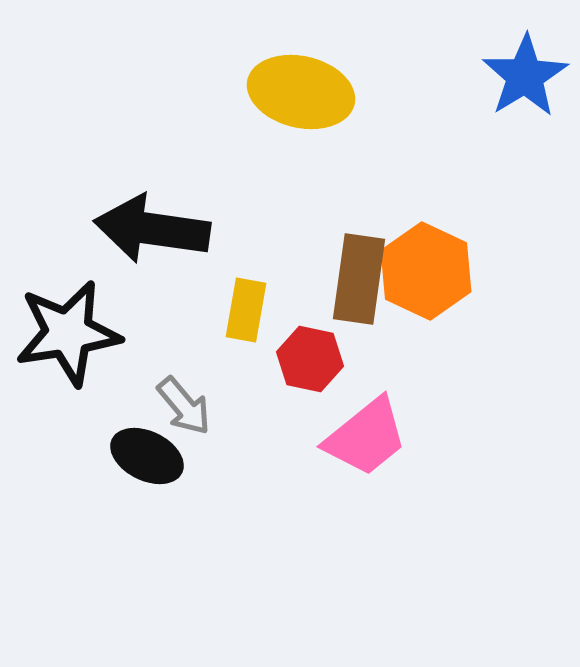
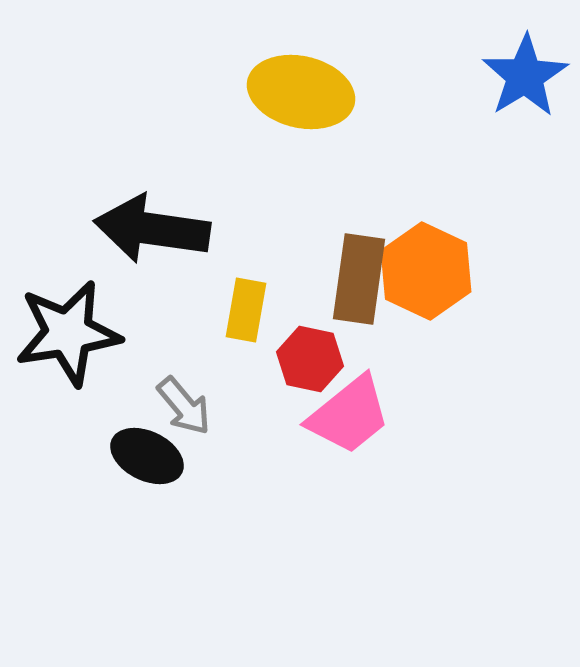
pink trapezoid: moved 17 px left, 22 px up
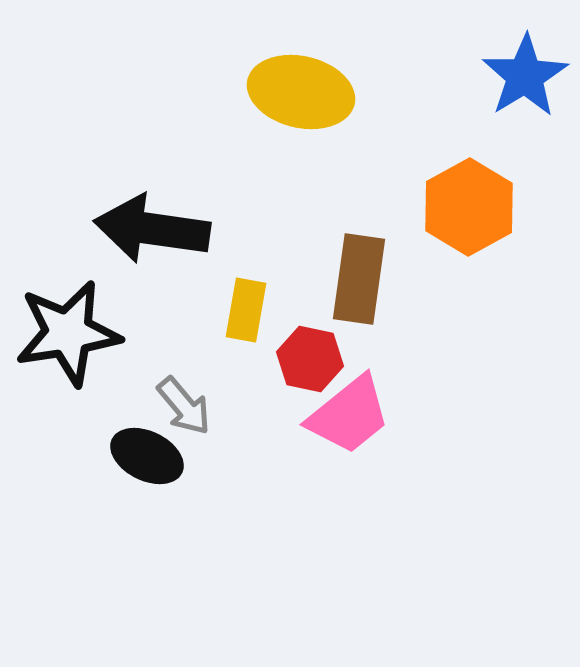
orange hexagon: moved 43 px right, 64 px up; rotated 6 degrees clockwise
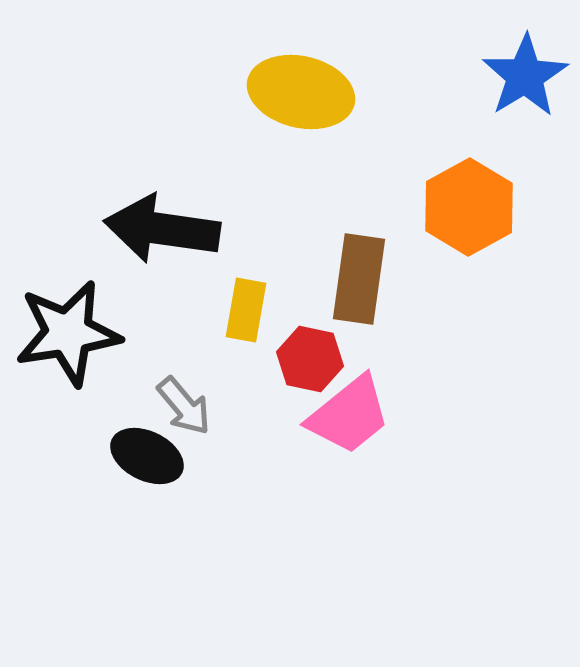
black arrow: moved 10 px right
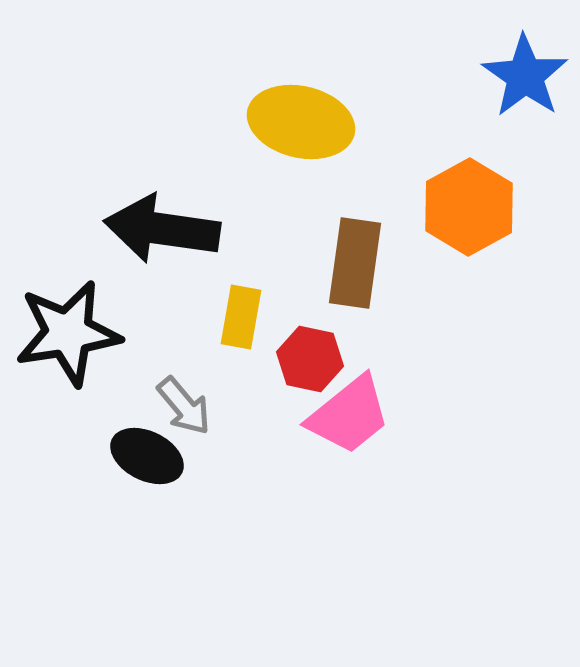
blue star: rotated 6 degrees counterclockwise
yellow ellipse: moved 30 px down
brown rectangle: moved 4 px left, 16 px up
yellow rectangle: moved 5 px left, 7 px down
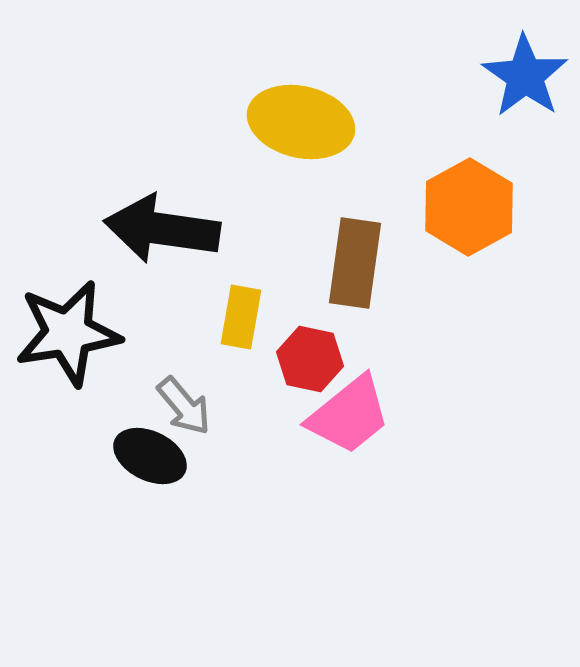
black ellipse: moved 3 px right
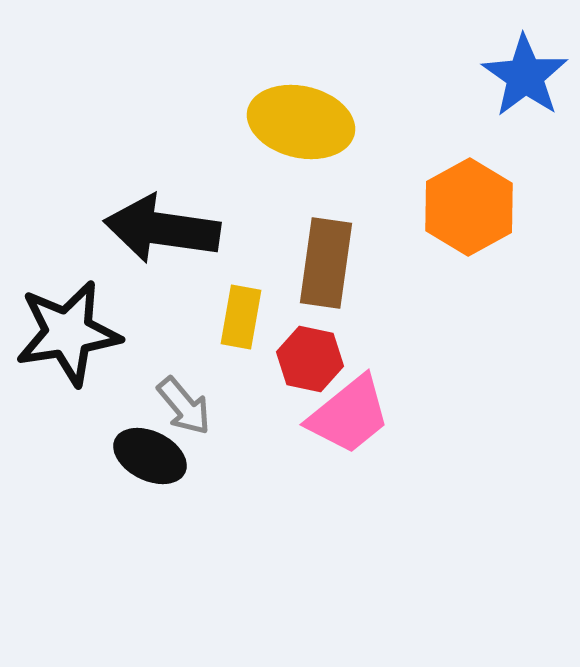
brown rectangle: moved 29 px left
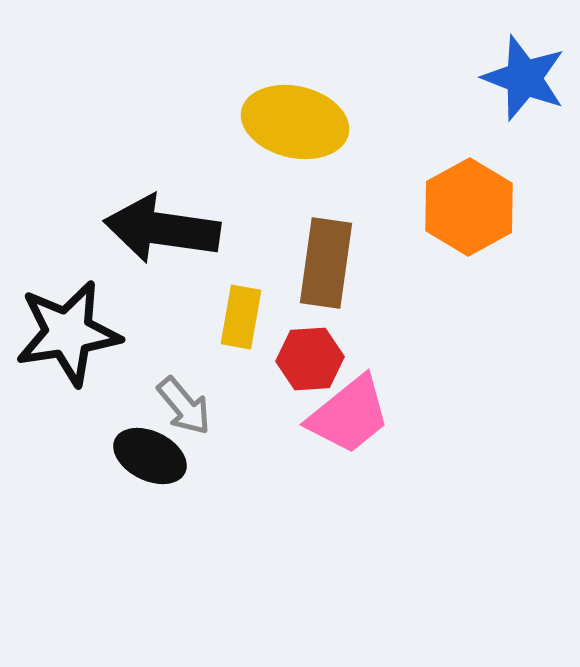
blue star: moved 1 px left, 2 px down; rotated 14 degrees counterclockwise
yellow ellipse: moved 6 px left
red hexagon: rotated 16 degrees counterclockwise
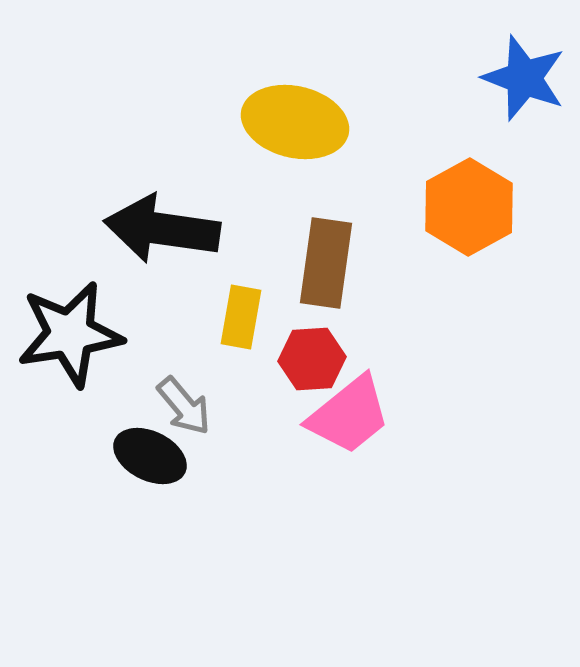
black star: moved 2 px right, 1 px down
red hexagon: moved 2 px right
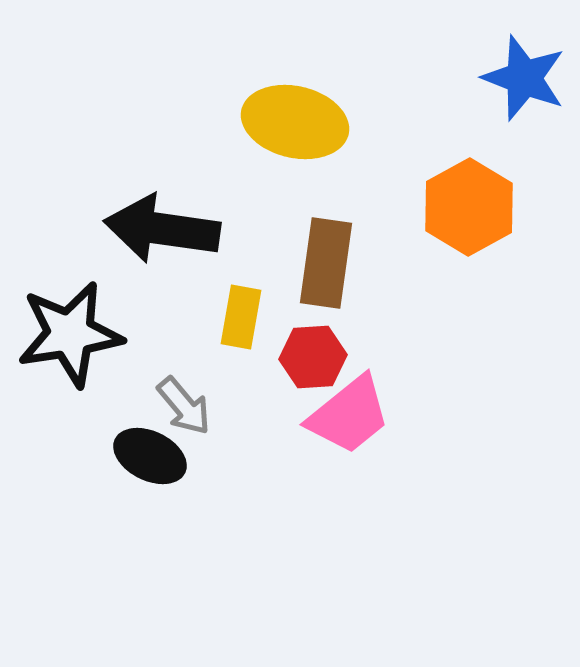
red hexagon: moved 1 px right, 2 px up
